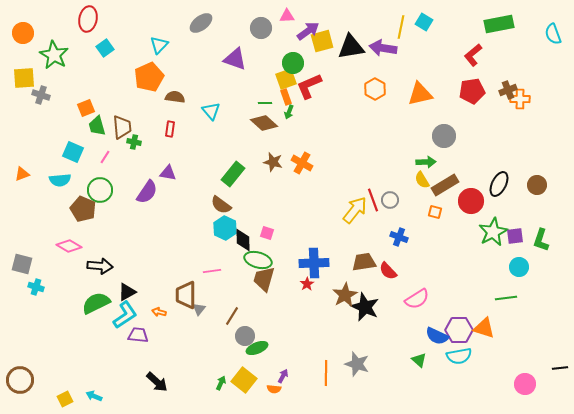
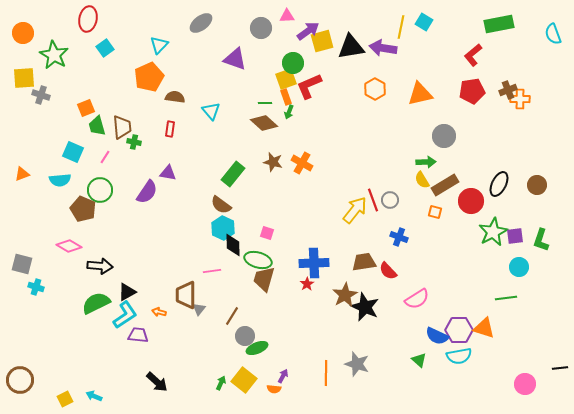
cyan hexagon at (225, 228): moved 2 px left
black diamond at (243, 240): moved 10 px left, 5 px down
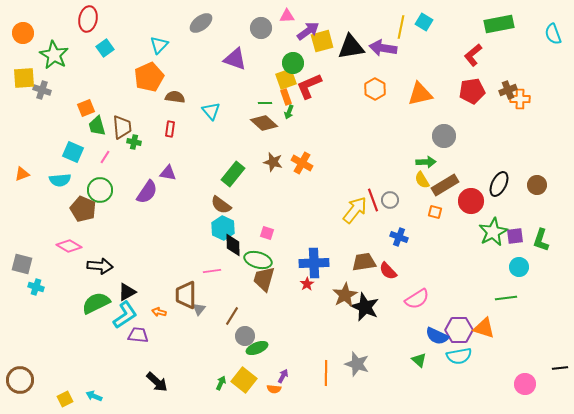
gray cross at (41, 95): moved 1 px right, 5 px up
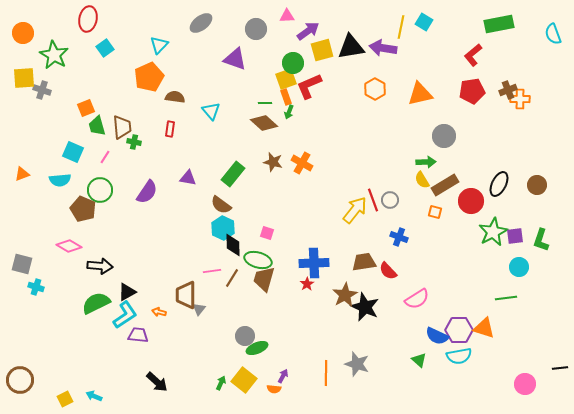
gray circle at (261, 28): moved 5 px left, 1 px down
yellow square at (322, 41): moved 9 px down
purple triangle at (168, 173): moved 20 px right, 5 px down
brown line at (232, 316): moved 38 px up
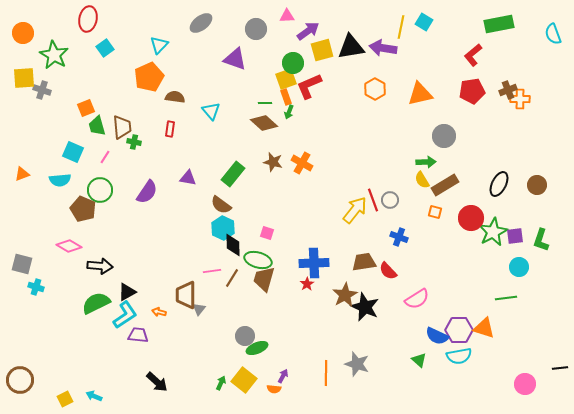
red circle at (471, 201): moved 17 px down
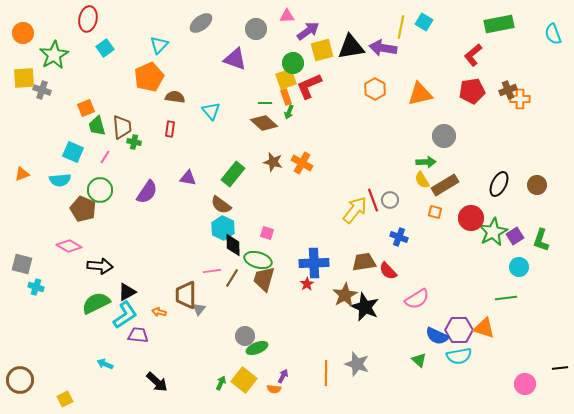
green star at (54, 55): rotated 12 degrees clockwise
purple square at (515, 236): rotated 24 degrees counterclockwise
cyan arrow at (94, 396): moved 11 px right, 32 px up
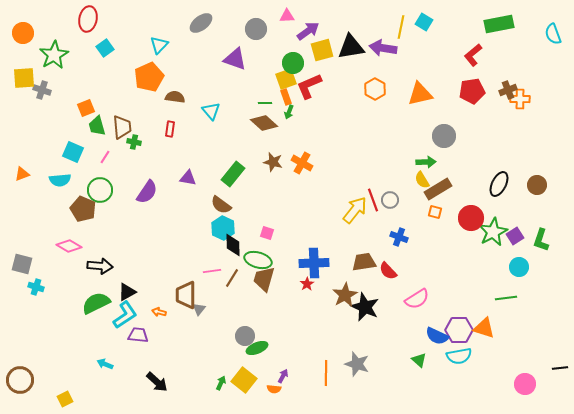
brown rectangle at (445, 185): moved 7 px left, 4 px down
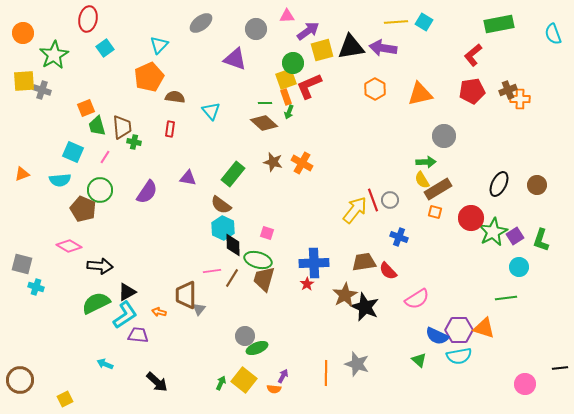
yellow line at (401, 27): moved 5 px left, 5 px up; rotated 75 degrees clockwise
yellow square at (24, 78): moved 3 px down
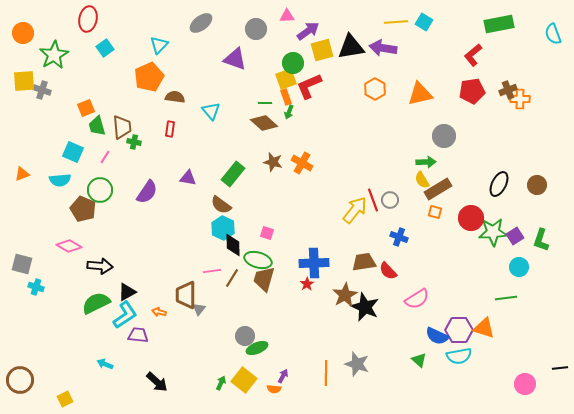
green star at (493, 232): rotated 24 degrees clockwise
